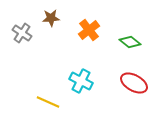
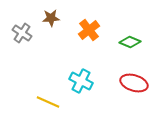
green diamond: rotated 15 degrees counterclockwise
red ellipse: rotated 12 degrees counterclockwise
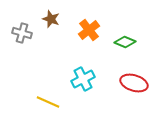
brown star: moved 1 px down; rotated 24 degrees clockwise
gray cross: rotated 18 degrees counterclockwise
green diamond: moved 5 px left
cyan cross: moved 2 px right, 2 px up; rotated 35 degrees clockwise
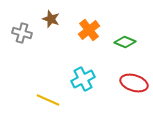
yellow line: moved 2 px up
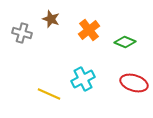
yellow line: moved 1 px right, 6 px up
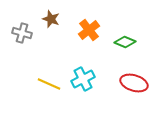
yellow line: moved 10 px up
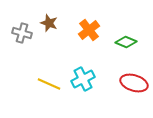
brown star: moved 2 px left, 4 px down
green diamond: moved 1 px right
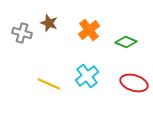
cyan cross: moved 4 px right, 3 px up; rotated 10 degrees counterclockwise
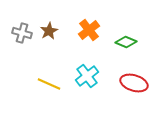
brown star: moved 8 px down; rotated 24 degrees clockwise
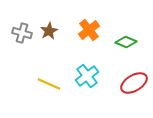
red ellipse: rotated 48 degrees counterclockwise
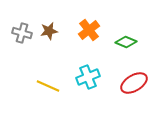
brown star: rotated 18 degrees clockwise
cyan cross: moved 1 px right, 1 px down; rotated 15 degrees clockwise
yellow line: moved 1 px left, 2 px down
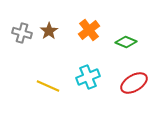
brown star: rotated 24 degrees counterclockwise
